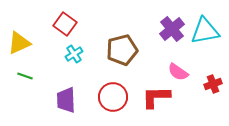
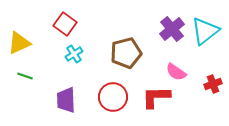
cyan triangle: rotated 28 degrees counterclockwise
brown pentagon: moved 4 px right, 3 px down
pink semicircle: moved 2 px left
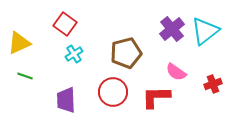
red circle: moved 5 px up
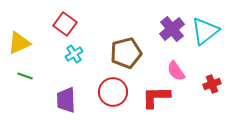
pink semicircle: moved 1 px up; rotated 20 degrees clockwise
red cross: moved 1 px left
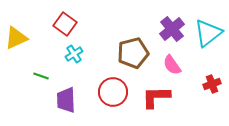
cyan triangle: moved 3 px right, 2 px down
yellow triangle: moved 3 px left, 5 px up
brown pentagon: moved 7 px right
pink semicircle: moved 4 px left, 6 px up
green line: moved 16 px right
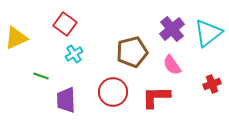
brown pentagon: moved 1 px left, 1 px up
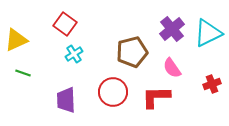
cyan triangle: rotated 12 degrees clockwise
yellow triangle: moved 2 px down
pink semicircle: moved 3 px down
green line: moved 18 px left, 3 px up
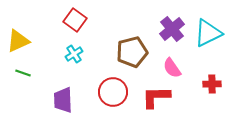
red square: moved 10 px right, 4 px up
yellow triangle: moved 2 px right, 1 px down
red cross: rotated 18 degrees clockwise
purple trapezoid: moved 3 px left
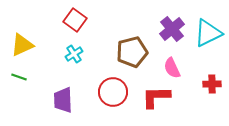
yellow triangle: moved 4 px right, 4 px down
pink semicircle: rotated 10 degrees clockwise
green line: moved 4 px left, 4 px down
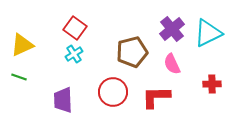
red square: moved 8 px down
pink semicircle: moved 4 px up
